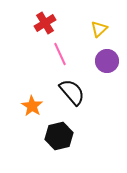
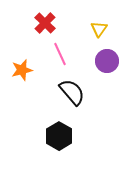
red cross: rotated 15 degrees counterclockwise
yellow triangle: rotated 12 degrees counterclockwise
orange star: moved 10 px left, 36 px up; rotated 25 degrees clockwise
black hexagon: rotated 16 degrees counterclockwise
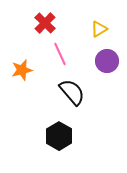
yellow triangle: rotated 24 degrees clockwise
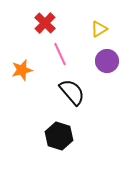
black hexagon: rotated 12 degrees counterclockwise
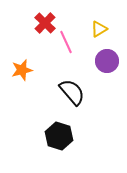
pink line: moved 6 px right, 12 px up
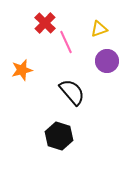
yellow triangle: rotated 12 degrees clockwise
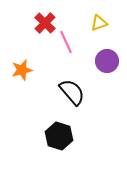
yellow triangle: moved 6 px up
